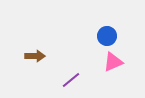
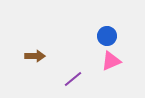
pink triangle: moved 2 px left, 1 px up
purple line: moved 2 px right, 1 px up
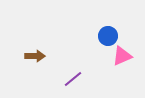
blue circle: moved 1 px right
pink triangle: moved 11 px right, 5 px up
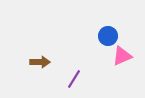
brown arrow: moved 5 px right, 6 px down
purple line: moved 1 px right; rotated 18 degrees counterclockwise
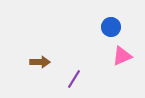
blue circle: moved 3 px right, 9 px up
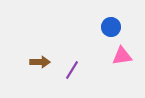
pink triangle: rotated 15 degrees clockwise
purple line: moved 2 px left, 9 px up
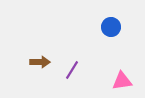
pink triangle: moved 25 px down
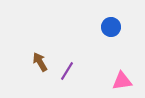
brown arrow: rotated 120 degrees counterclockwise
purple line: moved 5 px left, 1 px down
